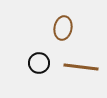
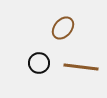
brown ellipse: rotated 30 degrees clockwise
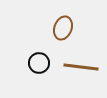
brown ellipse: rotated 20 degrees counterclockwise
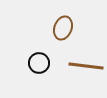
brown line: moved 5 px right, 1 px up
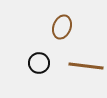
brown ellipse: moved 1 px left, 1 px up
